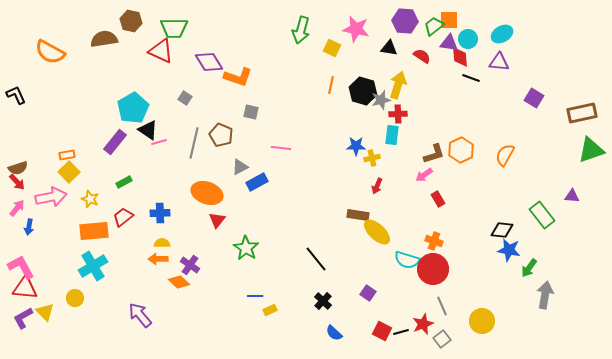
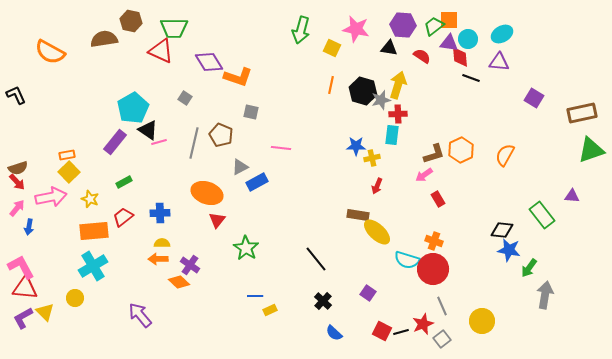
purple hexagon at (405, 21): moved 2 px left, 4 px down
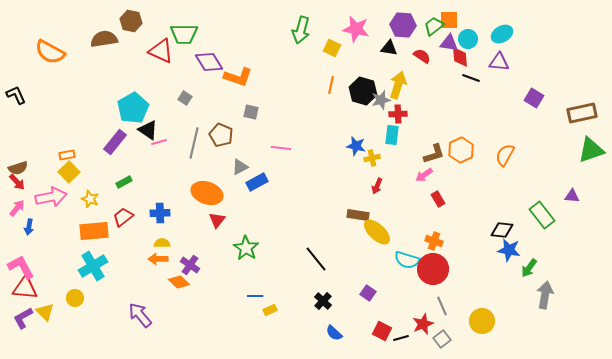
green trapezoid at (174, 28): moved 10 px right, 6 px down
blue star at (356, 146): rotated 12 degrees clockwise
black line at (401, 332): moved 6 px down
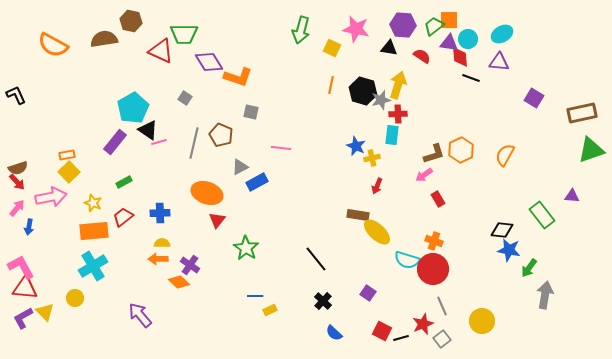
orange semicircle at (50, 52): moved 3 px right, 7 px up
blue star at (356, 146): rotated 12 degrees clockwise
yellow star at (90, 199): moved 3 px right, 4 px down
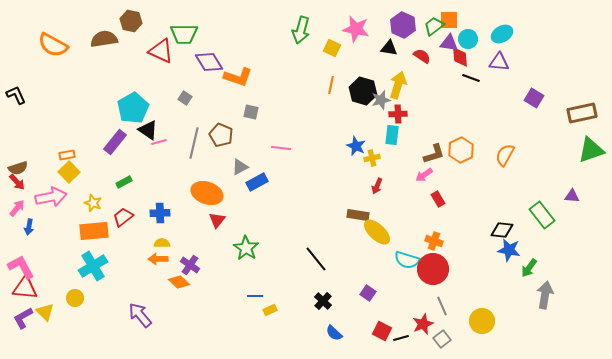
purple hexagon at (403, 25): rotated 20 degrees clockwise
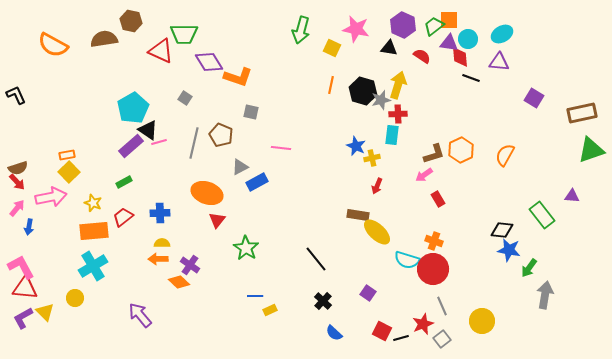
purple rectangle at (115, 142): moved 16 px right, 4 px down; rotated 10 degrees clockwise
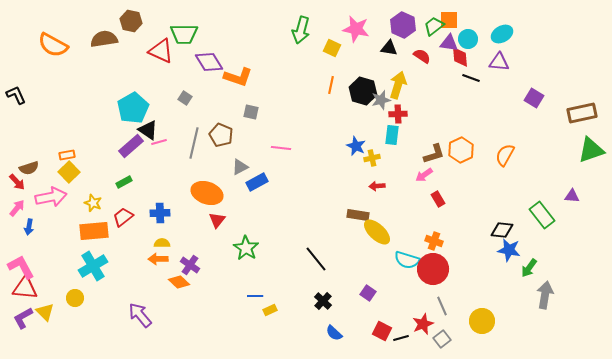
brown semicircle at (18, 168): moved 11 px right
red arrow at (377, 186): rotated 63 degrees clockwise
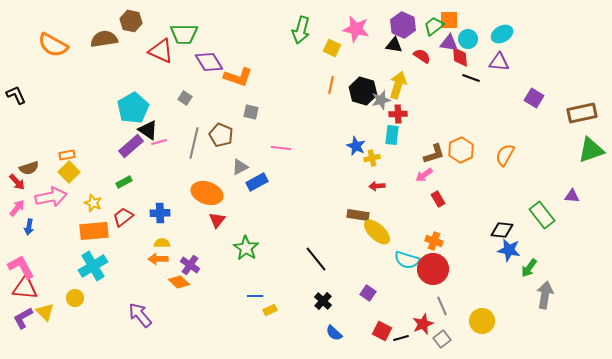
black triangle at (389, 48): moved 5 px right, 3 px up
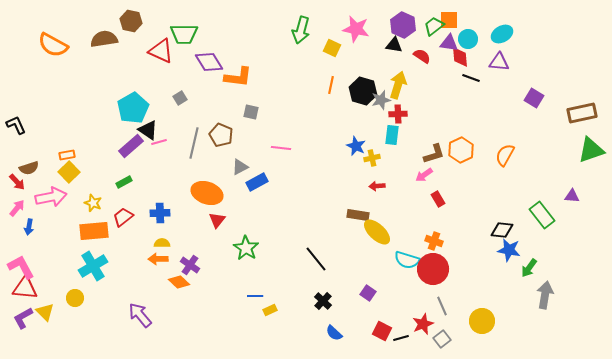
orange L-shape at (238, 77): rotated 12 degrees counterclockwise
black L-shape at (16, 95): moved 30 px down
gray square at (185, 98): moved 5 px left; rotated 24 degrees clockwise
